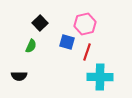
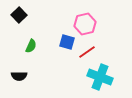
black square: moved 21 px left, 8 px up
red line: rotated 36 degrees clockwise
cyan cross: rotated 20 degrees clockwise
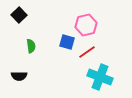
pink hexagon: moved 1 px right, 1 px down
green semicircle: rotated 32 degrees counterclockwise
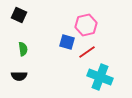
black square: rotated 21 degrees counterclockwise
green semicircle: moved 8 px left, 3 px down
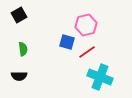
black square: rotated 35 degrees clockwise
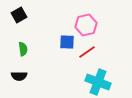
blue square: rotated 14 degrees counterclockwise
cyan cross: moved 2 px left, 5 px down
